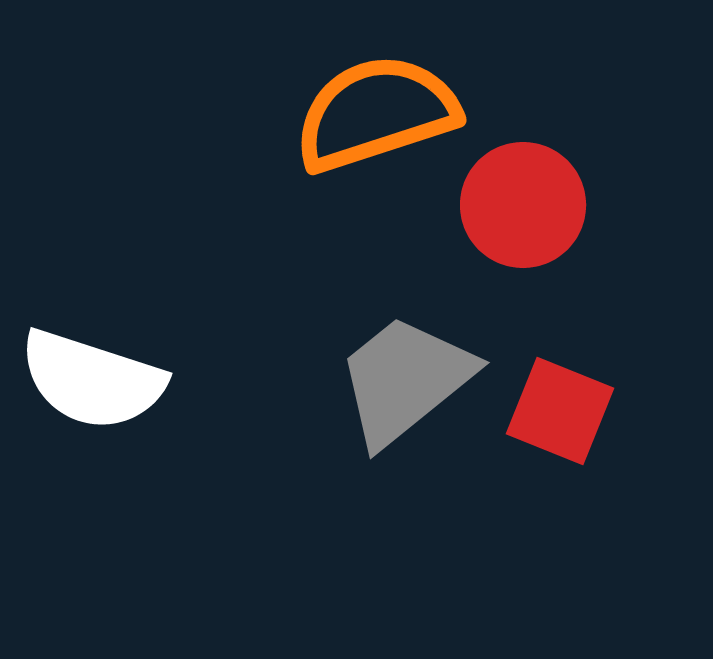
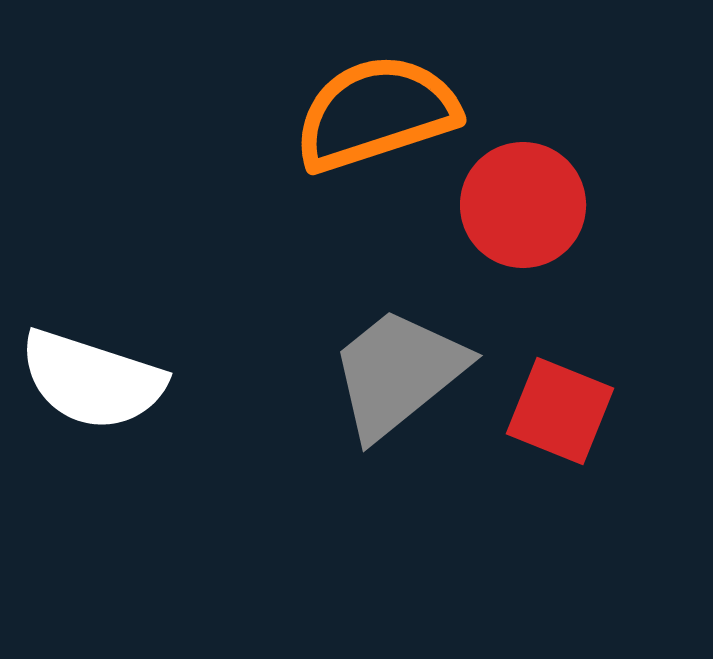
gray trapezoid: moved 7 px left, 7 px up
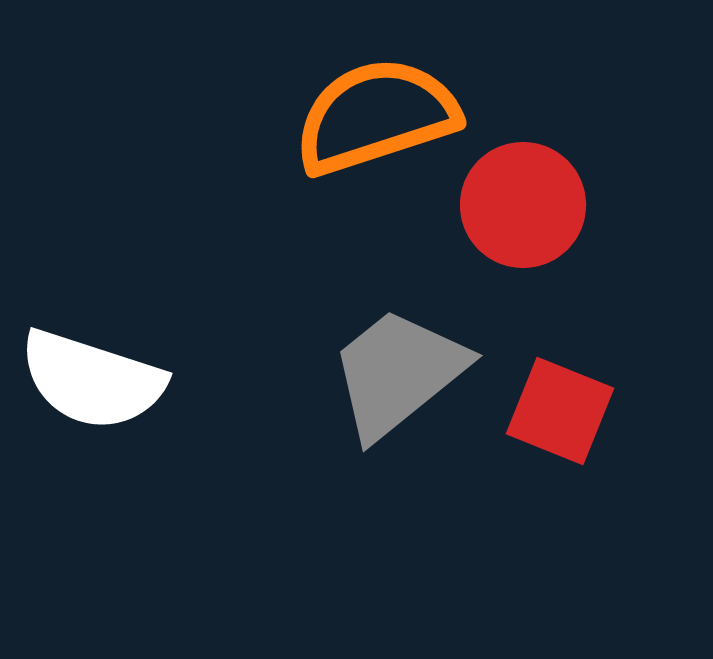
orange semicircle: moved 3 px down
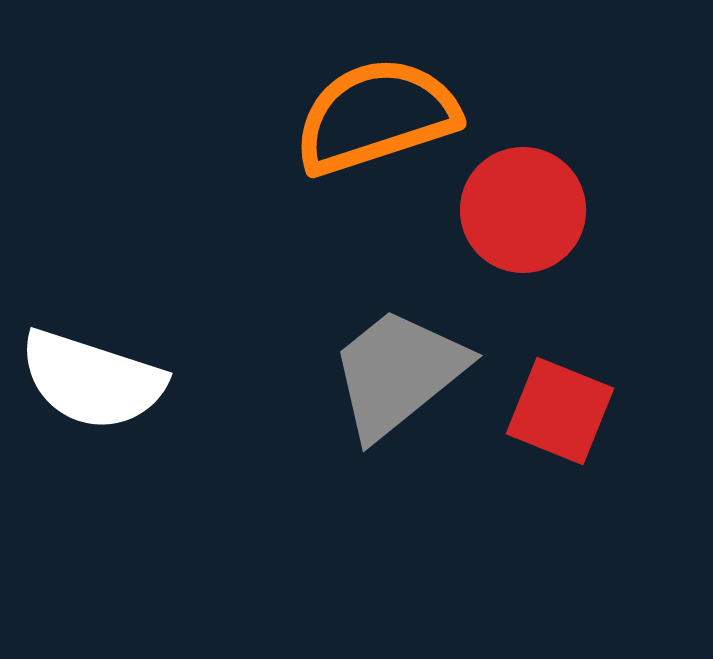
red circle: moved 5 px down
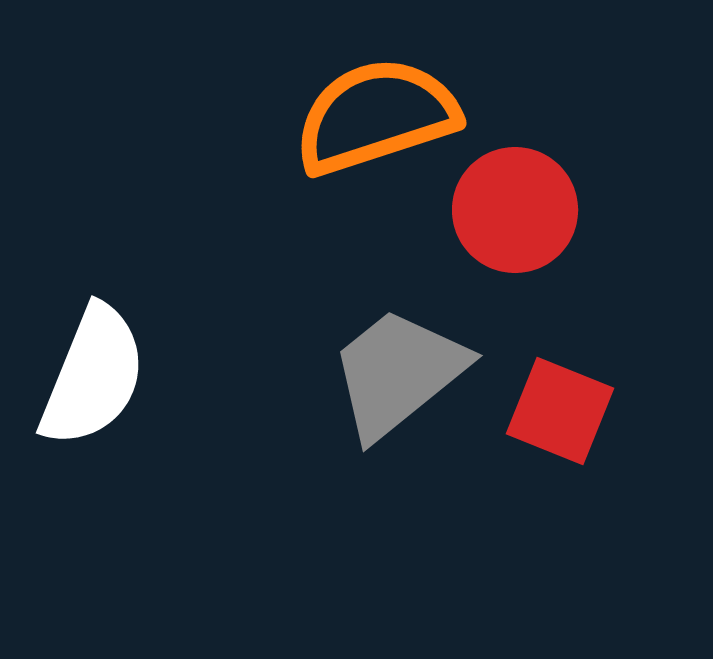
red circle: moved 8 px left
white semicircle: moved 1 px right, 4 px up; rotated 86 degrees counterclockwise
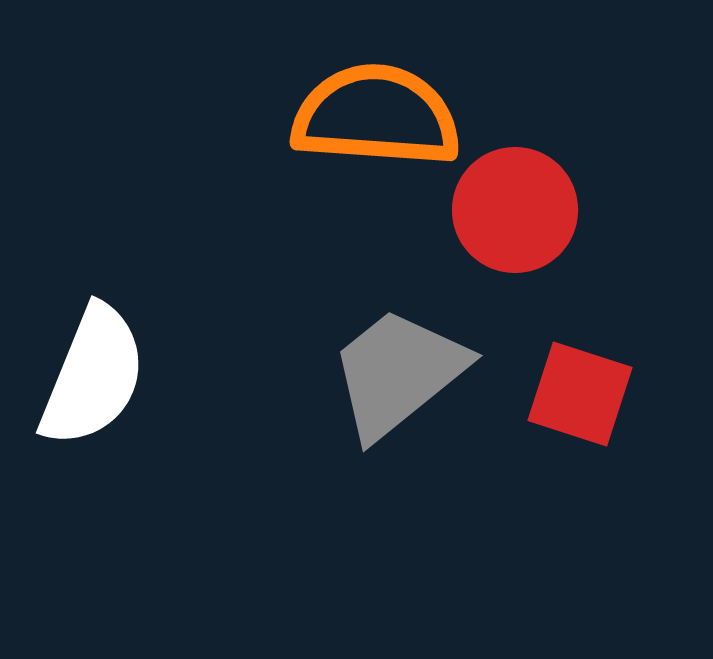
orange semicircle: rotated 22 degrees clockwise
red square: moved 20 px right, 17 px up; rotated 4 degrees counterclockwise
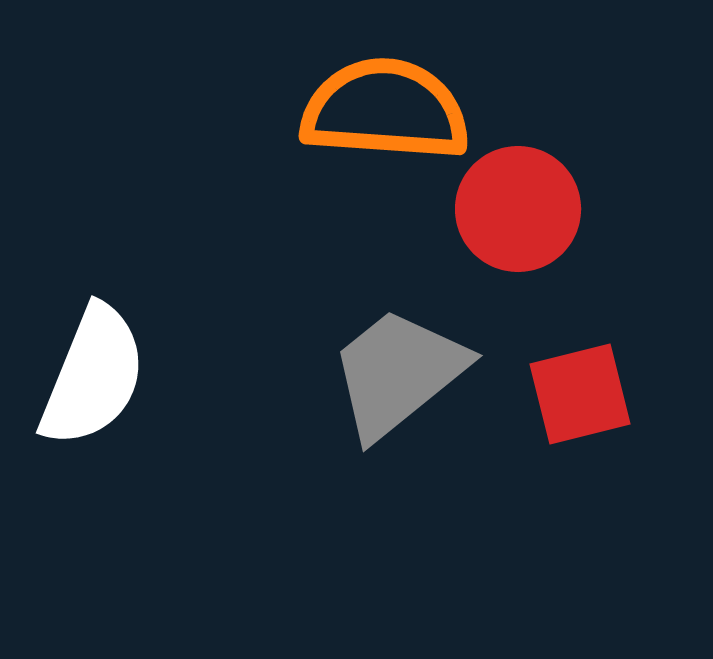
orange semicircle: moved 9 px right, 6 px up
red circle: moved 3 px right, 1 px up
red square: rotated 32 degrees counterclockwise
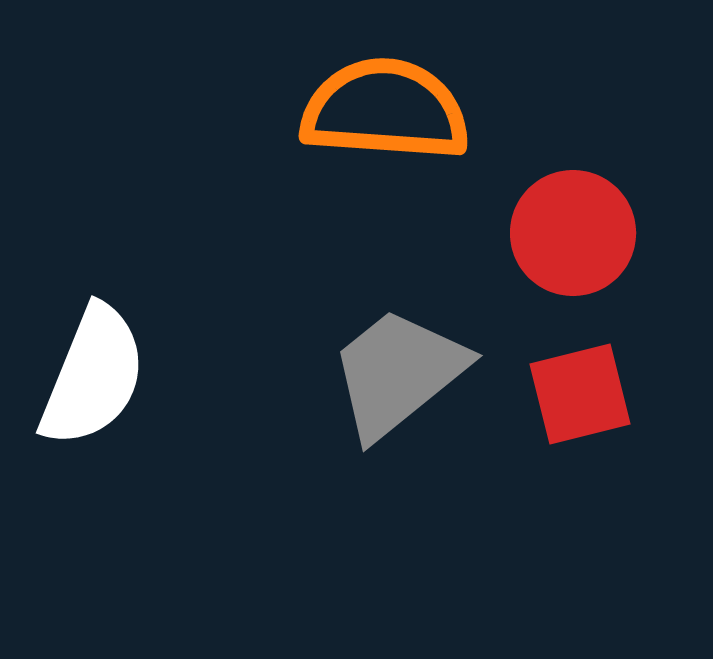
red circle: moved 55 px right, 24 px down
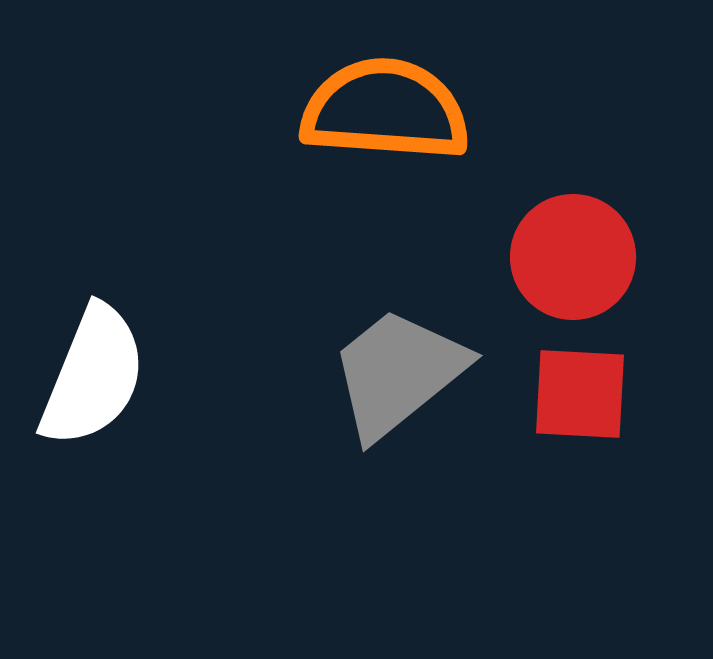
red circle: moved 24 px down
red square: rotated 17 degrees clockwise
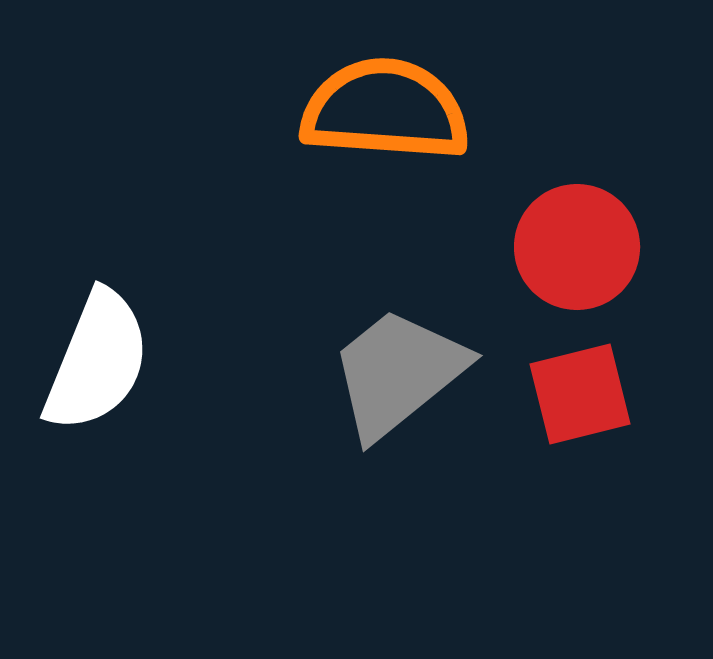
red circle: moved 4 px right, 10 px up
white semicircle: moved 4 px right, 15 px up
red square: rotated 17 degrees counterclockwise
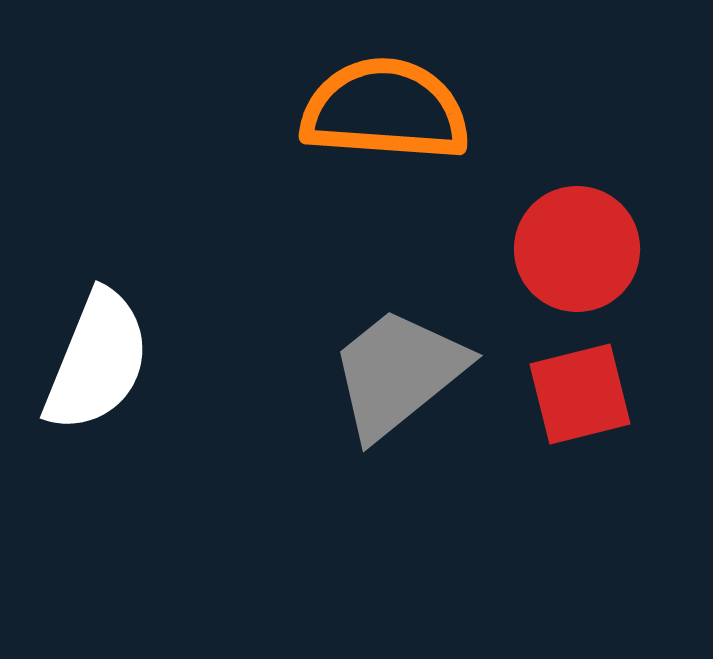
red circle: moved 2 px down
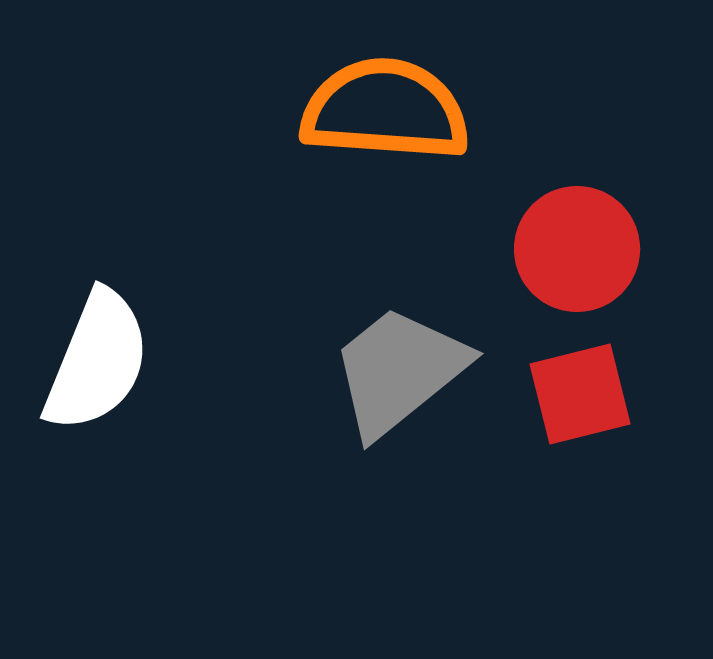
gray trapezoid: moved 1 px right, 2 px up
